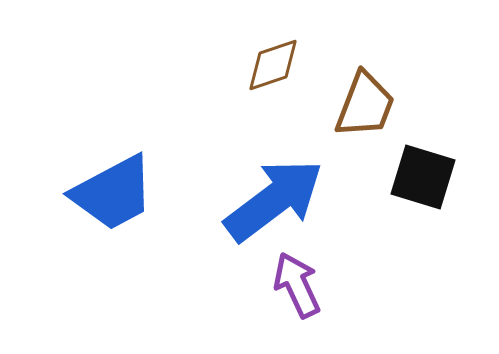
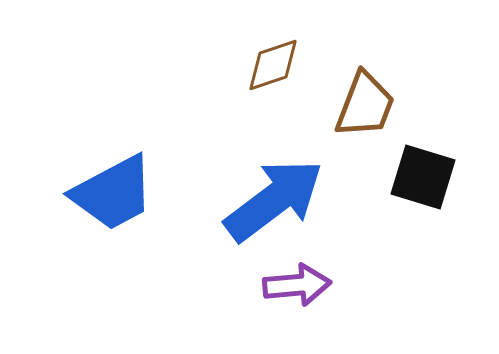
purple arrow: rotated 110 degrees clockwise
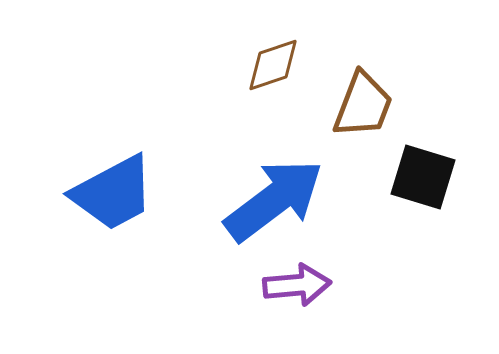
brown trapezoid: moved 2 px left
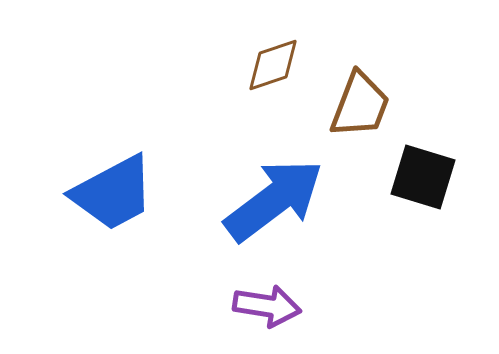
brown trapezoid: moved 3 px left
purple arrow: moved 30 px left, 21 px down; rotated 14 degrees clockwise
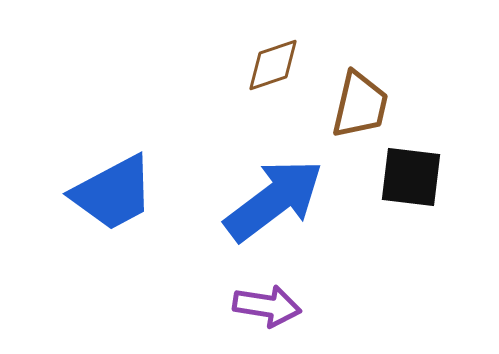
brown trapezoid: rotated 8 degrees counterclockwise
black square: moved 12 px left; rotated 10 degrees counterclockwise
